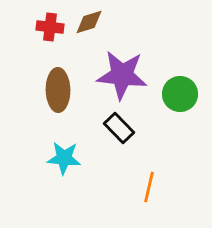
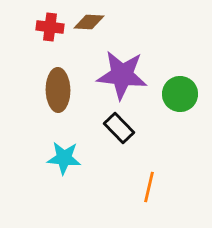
brown diamond: rotated 20 degrees clockwise
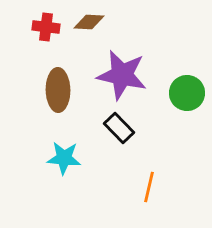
red cross: moved 4 px left
purple star: rotated 6 degrees clockwise
green circle: moved 7 px right, 1 px up
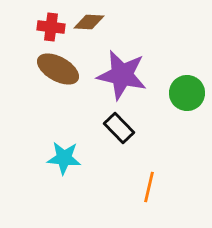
red cross: moved 5 px right
brown ellipse: moved 21 px up; rotated 60 degrees counterclockwise
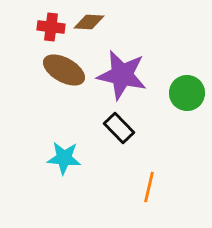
brown ellipse: moved 6 px right, 1 px down
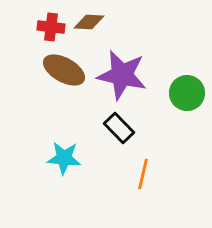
orange line: moved 6 px left, 13 px up
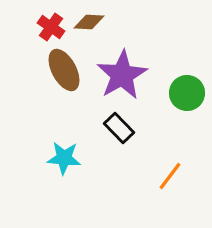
red cross: rotated 28 degrees clockwise
brown ellipse: rotated 33 degrees clockwise
purple star: rotated 30 degrees clockwise
orange line: moved 27 px right, 2 px down; rotated 24 degrees clockwise
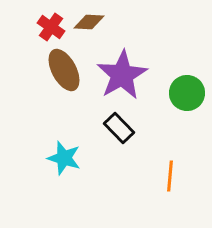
cyan star: rotated 12 degrees clockwise
orange line: rotated 32 degrees counterclockwise
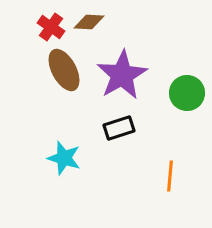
black rectangle: rotated 64 degrees counterclockwise
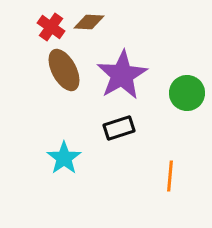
cyan star: rotated 20 degrees clockwise
